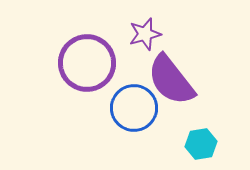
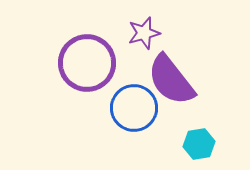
purple star: moved 1 px left, 1 px up
cyan hexagon: moved 2 px left
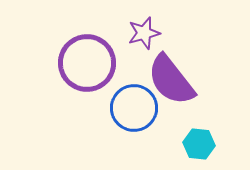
cyan hexagon: rotated 16 degrees clockwise
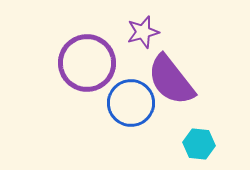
purple star: moved 1 px left, 1 px up
blue circle: moved 3 px left, 5 px up
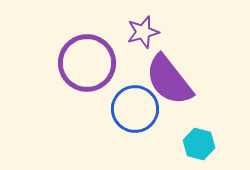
purple semicircle: moved 2 px left
blue circle: moved 4 px right, 6 px down
cyan hexagon: rotated 8 degrees clockwise
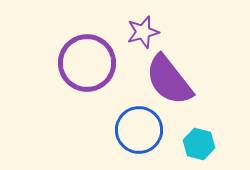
blue circle: moved 4 px right, 21 px down
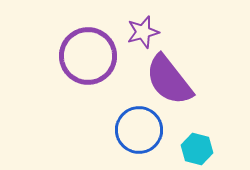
purple circle: moved 1 px right, 7 px up
cyan hexagon: moved 2 px left, 5 px down
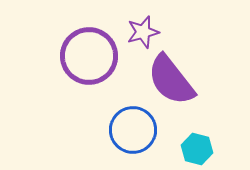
purple circle: moved 1 px right
purple semicircle: moved 2 px right
blue circle: moved 6 px left
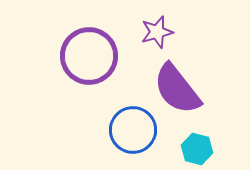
purple star: moved 14 px right
purple semicircle: moved 6 px right, 9 px down
